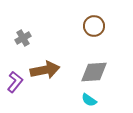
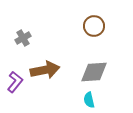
cyan semicircle: rotated 42 degrees clockwise
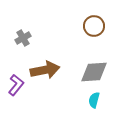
purple L-shape: moved 1 px right, 3 px down
cyan semicircle: moved 5 px right; rotated 28 degrees clockwise
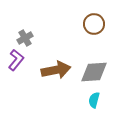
brown circle: moved 2 px up
gray cross: moved 2 px right
brown arrow: moved 11 px right
purple L-shape: moved 25 px up
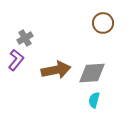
brown circle: moved 9 px right, 1 px up
gray diamond: moved 2 px left, 1 px down
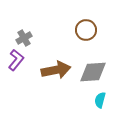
brown circle: moved 17 px left, 7 px down
gray cross: moved 1 px left
gray diamond: moved 1 px right, 1 px up
cyan semicircle: moved 6 px right
